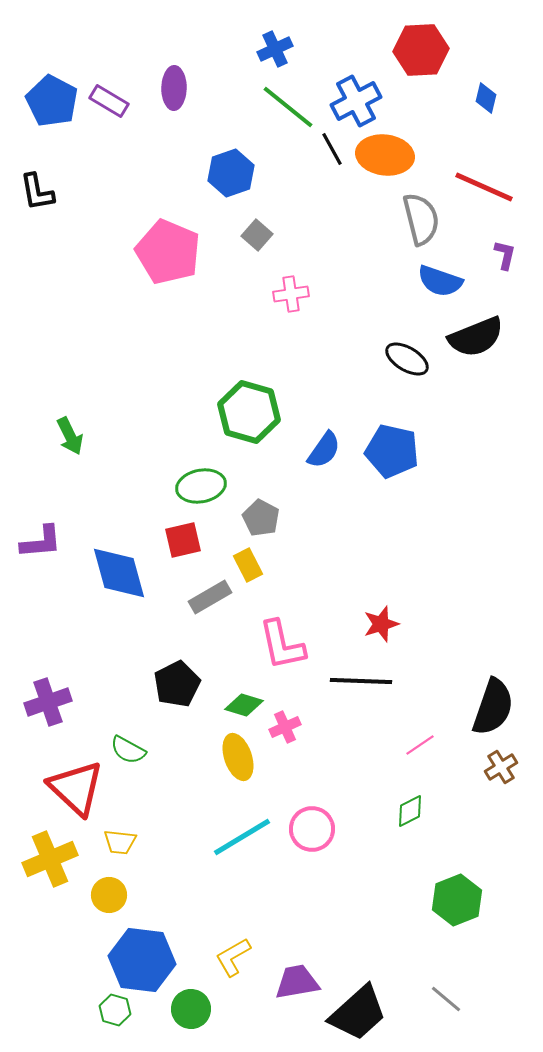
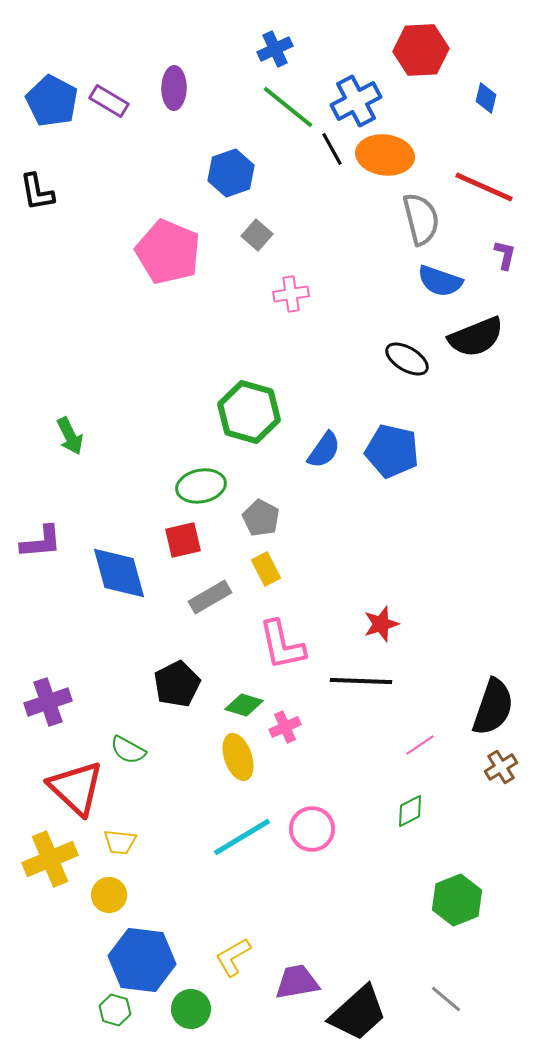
yellow rectangle at (248, 565): moved 18 px right, 4 px down
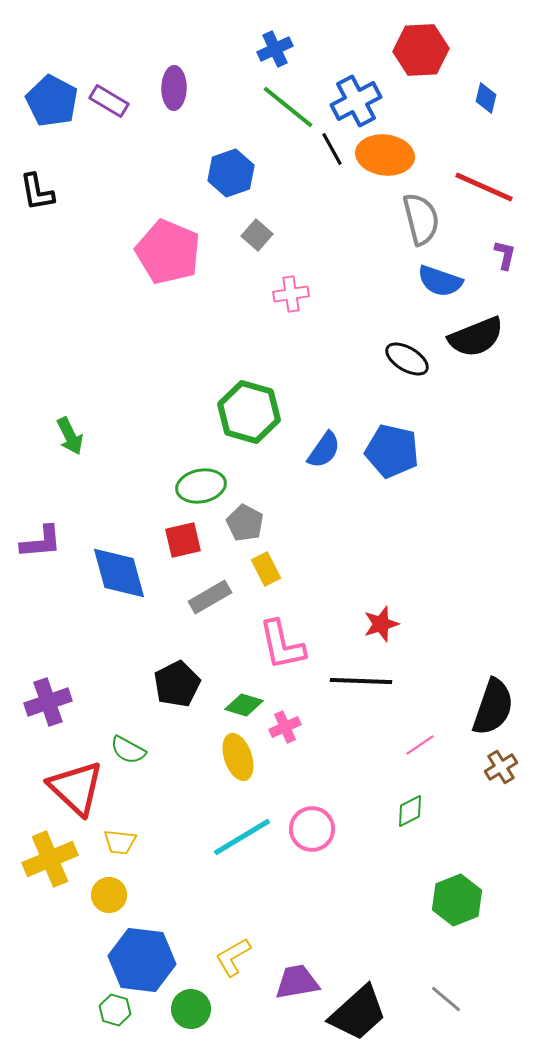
gray pentagon at (261, 518): moved 16 px left, 5 px down
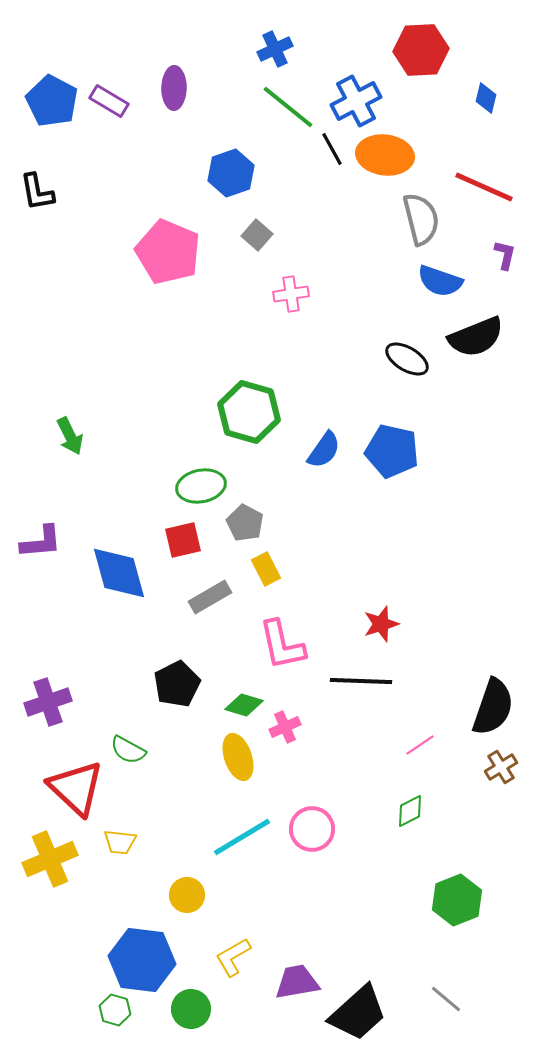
yellow circle at (109, 895): moved 78 px right
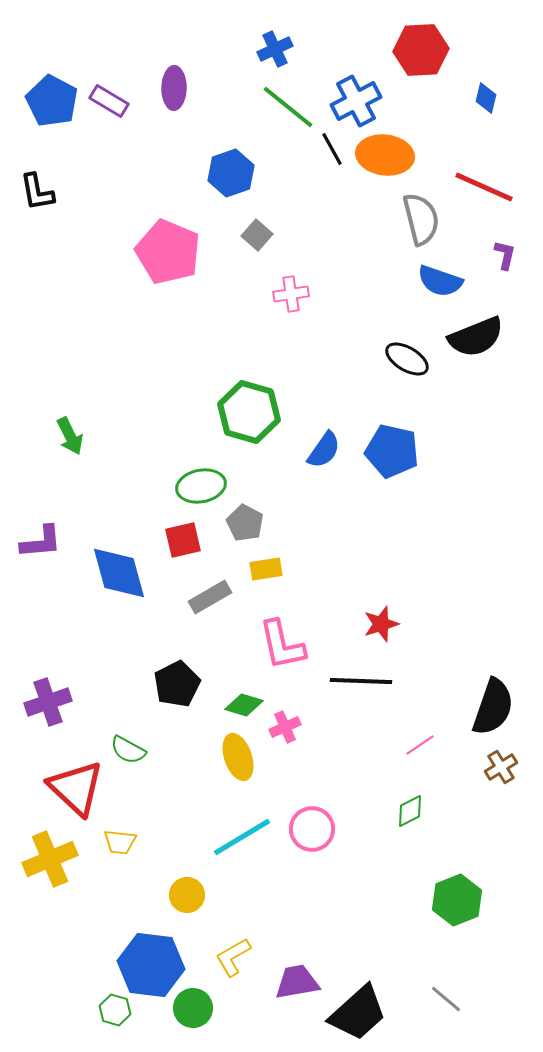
yellow rectangle at (266, 569): rotated 72 degrees counterclockwise
blue hexagon at (142, 960): moved 9 px right, 5 px down
green circle at (191, 1009): moved 2 px right, 1 px up
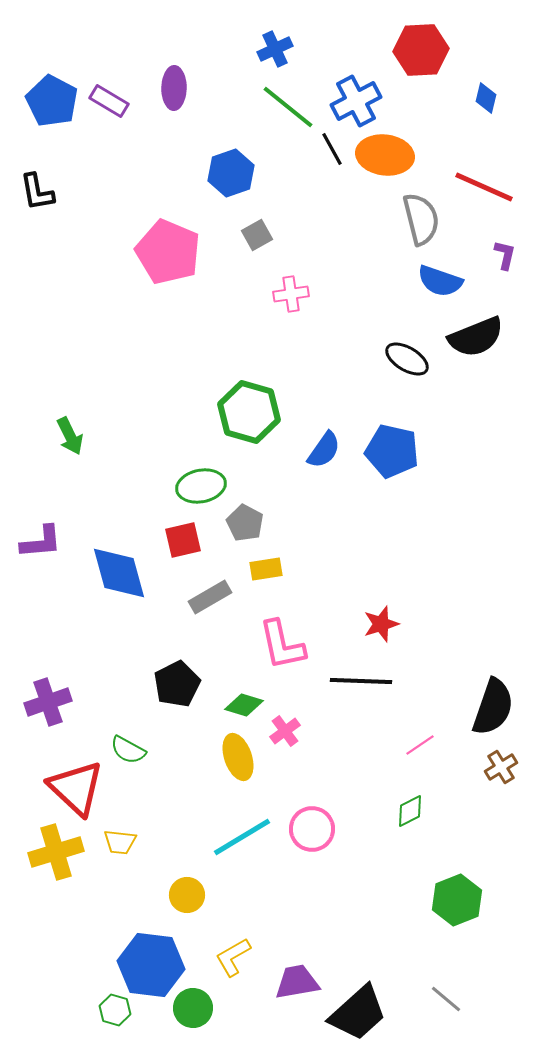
gray square at (257, 235): rotated 20 degrees clockwise
pink cross at (285, 727): moved 4 px down; rotated 12 degrees counterclockwise
yellow cross at (50, 859): moved 6 px right, 7 px up; rotated 6 degrees clockwise
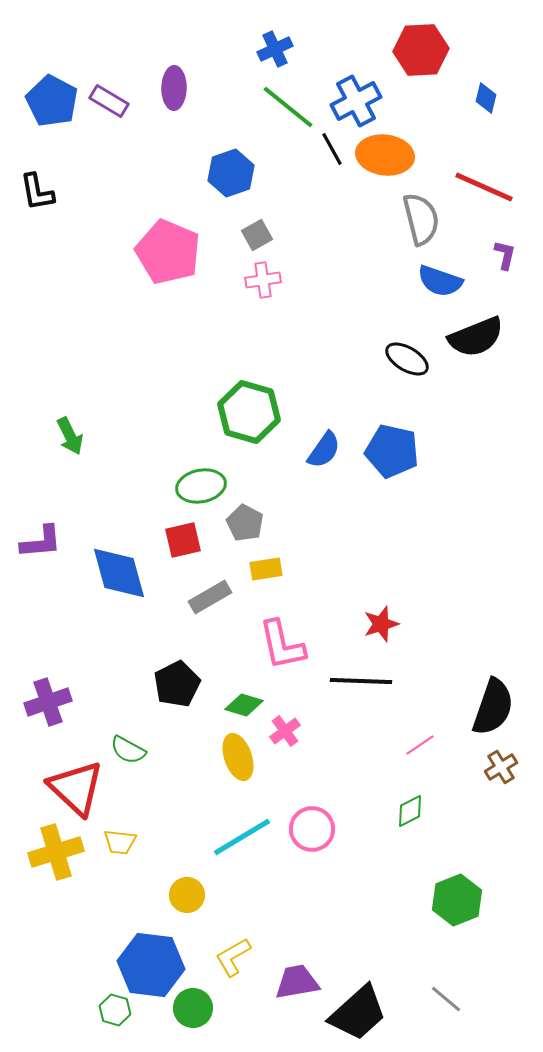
pink cross at (291, 294): moved 28 px left, 14 px up
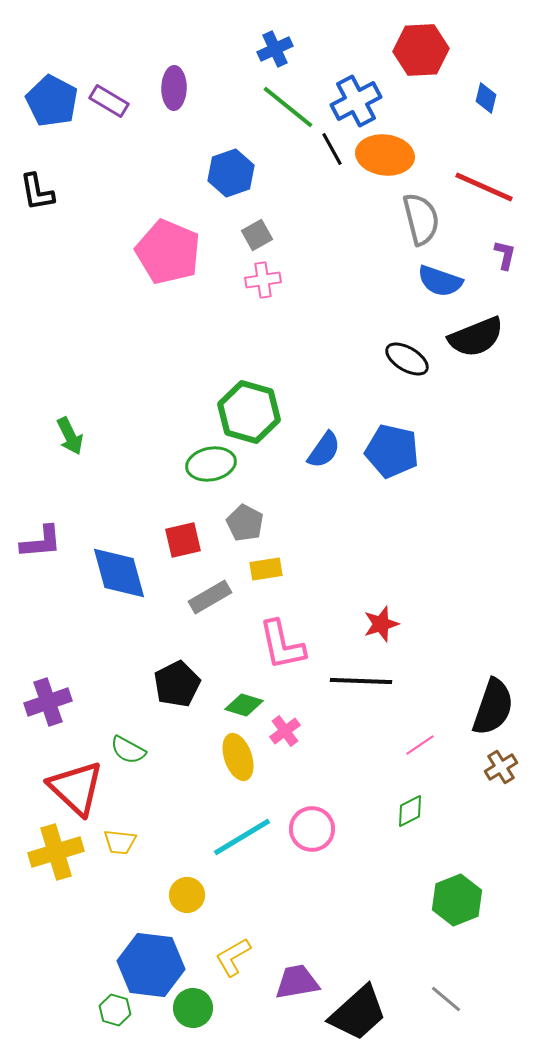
green ellipse at (201, 486): moved 10 px right, 22 px up
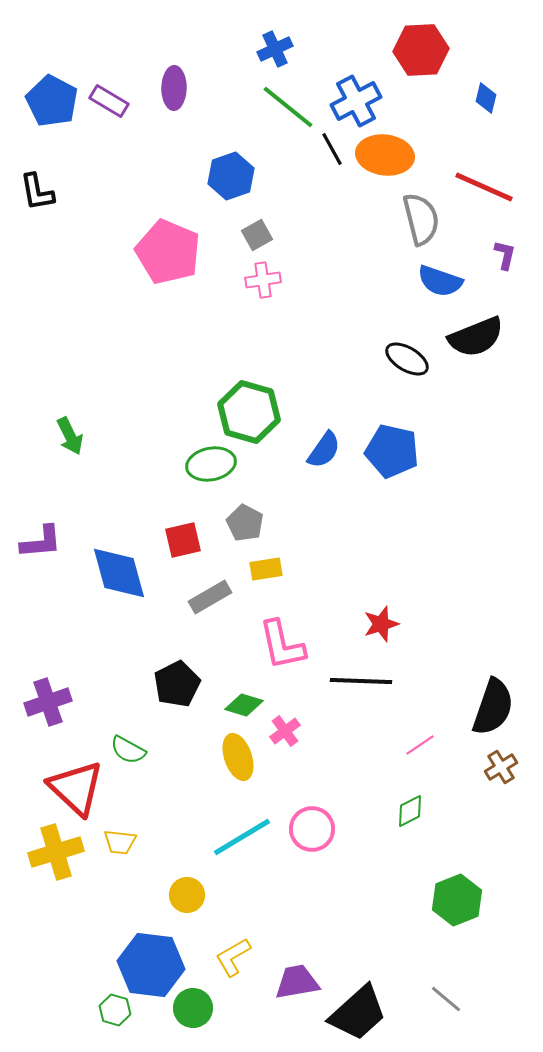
blue hexagon at (231, 173): moved 3 px down
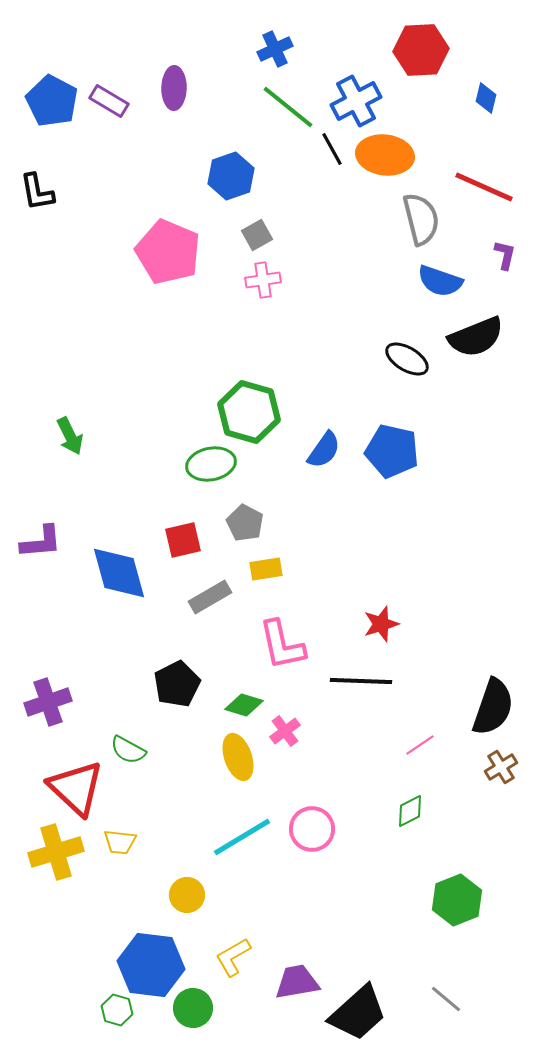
green hexagon at (115, 1010): moved 2 px right
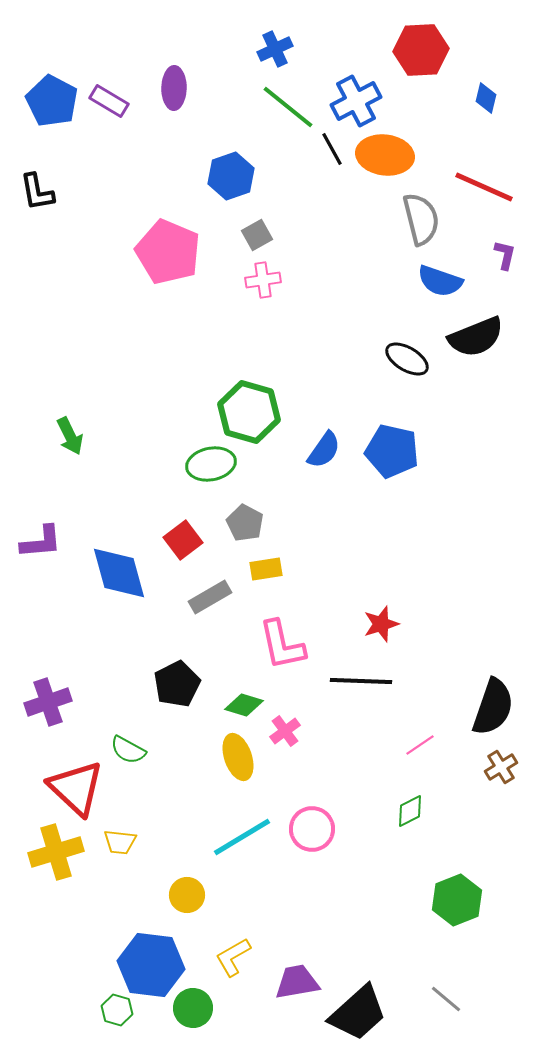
red square at (183, 540): rotated 24 degrees counterclockwise
